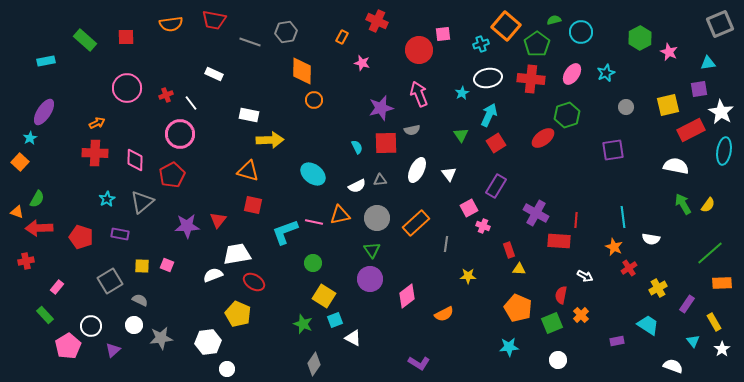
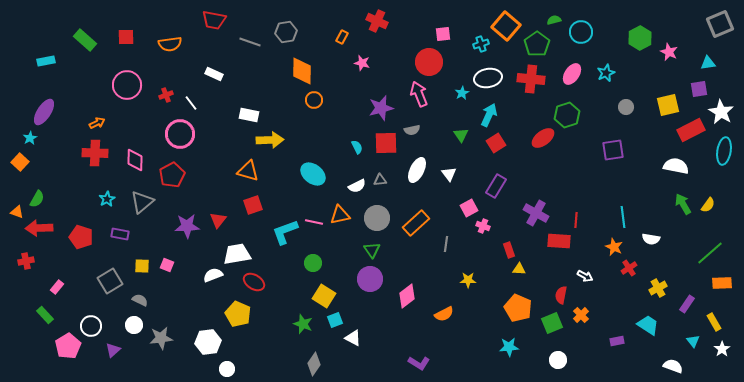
orange semicircle at (171, 24): moved 1 px left, 20 px down
red circle at (419, 50): moved 10 px right, 12 px down
pink circle at (127, 88): moved 3 px up
red square at (253, 205): rotated 30 degrees counterclockwise
yellow star at (468, 276): moved 4 px down
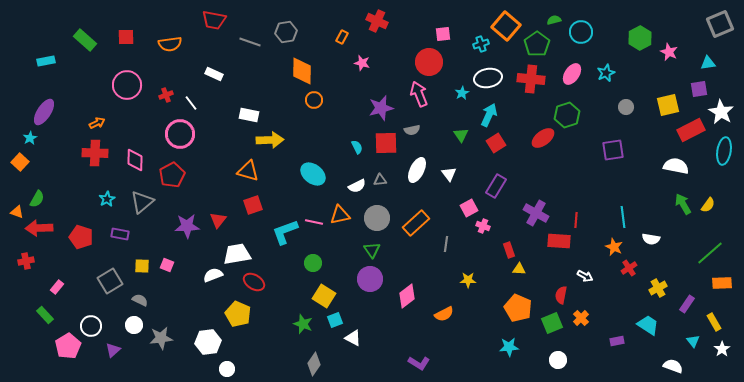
orange cross at (581, 315): moved 3 px down
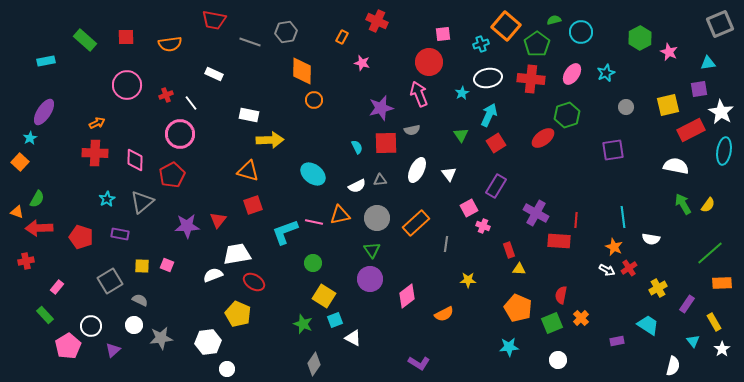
white arrow at (585, 276): moved 22 px right, 6 px up
white semicircle at (673, 366): rotated 84 degrees clockwise
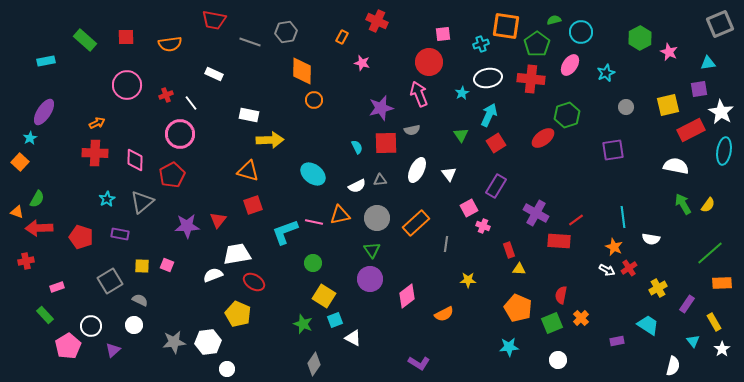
orange square at (506, 26): rotated 32 degrees counterclockwise
pink ellipse at (572, 74): moved 2 px left, 9 px up
red line at (576, 220): rotated 49 degrees clockwise
pink rectangle at (57, 287): rotated 32 degrees clockwise
gray star at (161, 338): moved 13 px right, 4 px down
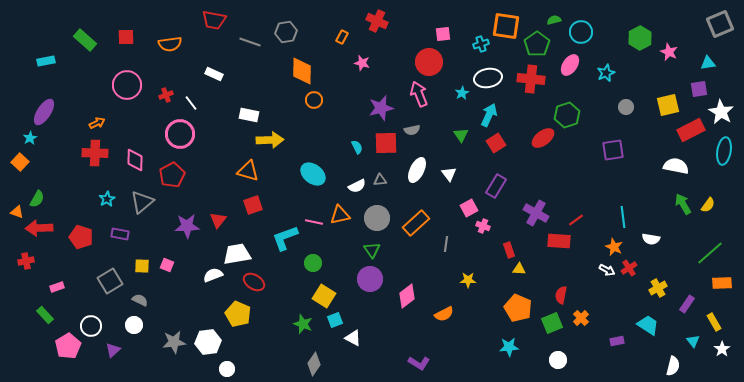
cyan L-shape at (285, 232): moved 6 px down
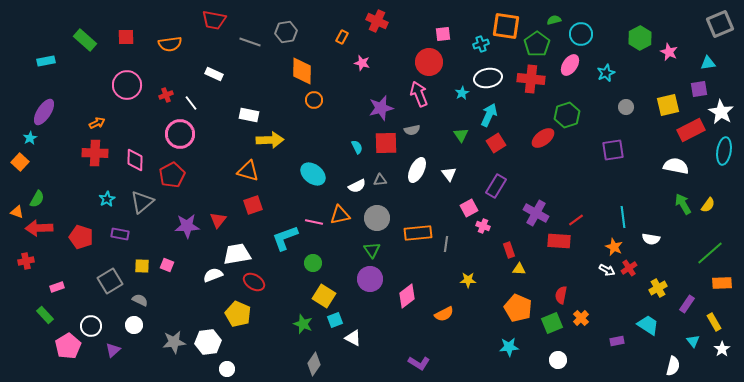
cyan circle at (581, 32): moved 2 px down
orange rectangle at (416, 223): moved 2 px right, 10 px down; rotated 36 degrees clockwise
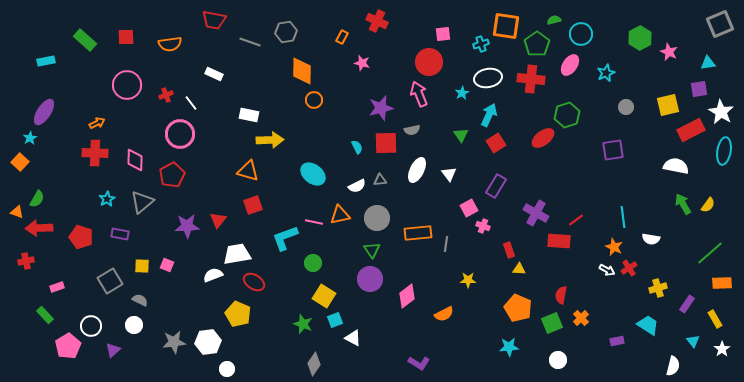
yellow cross at (658, 288): rotated 12 degrees clockwise
yellow rectangle at (714, 322): moved 1 px right, 3 px up
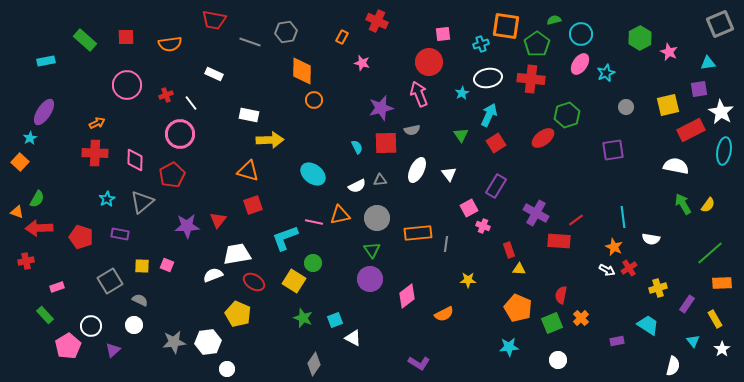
pink ellipse at (570, 65): moved 10 px right, 1 px up
yellow square at (324, 296): moved 30 px left, 15 px up
green star at (303, 324): moved 6 px up
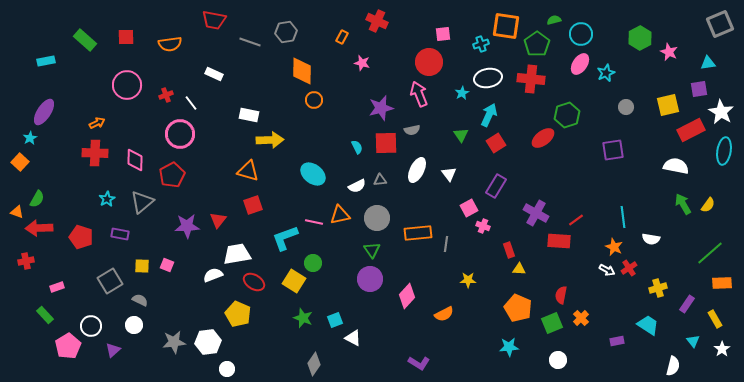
pink diamond at (407, 296): rotated 10 degrees counterclockwise
